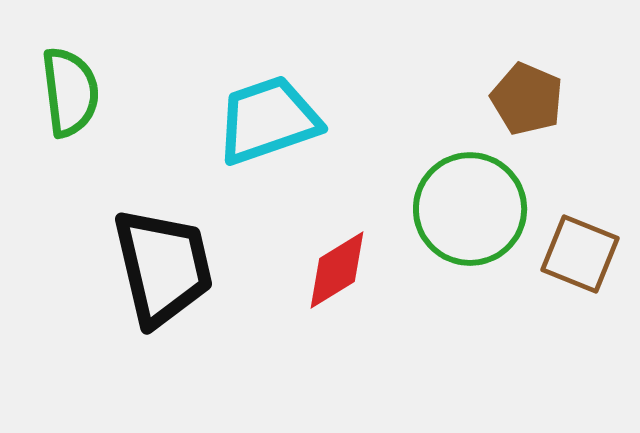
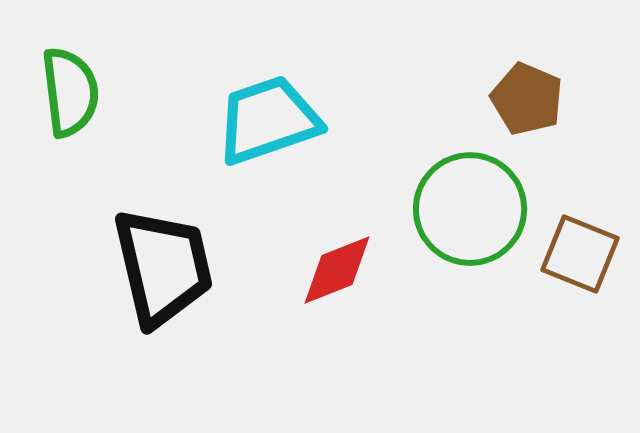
red diamond: rotated 10 degrees clockwise
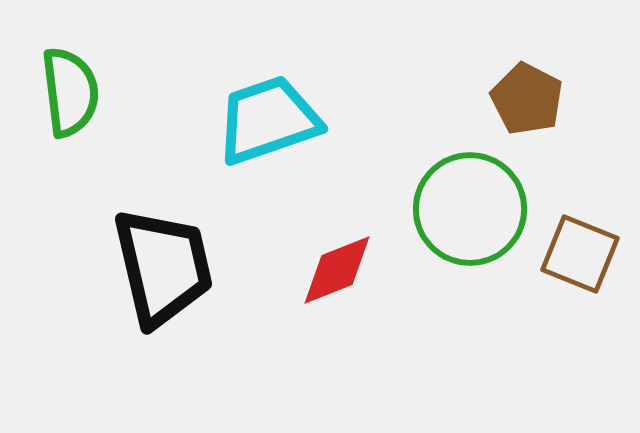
brown pentagon: rotated 4 degrees clockwise
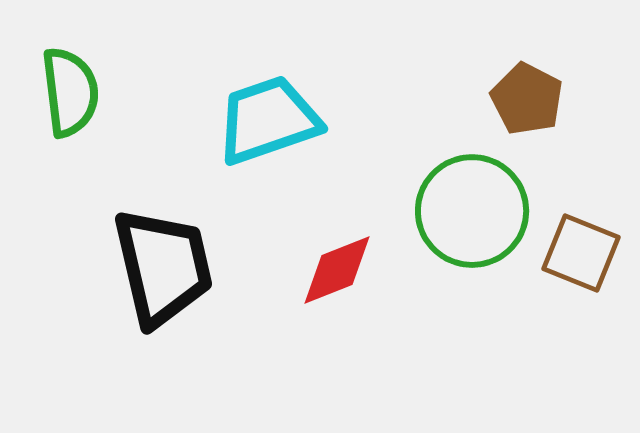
green circle: moved 2 px right, 2 px down
brown square: moved 1 px right, 1 px up
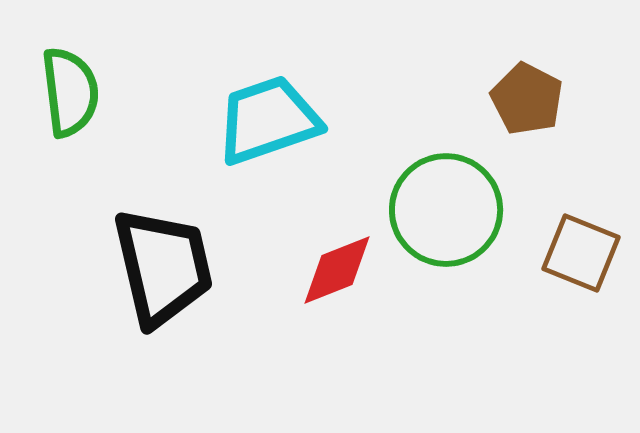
green circle: moved 26 px left, 1 px up
